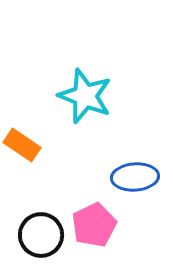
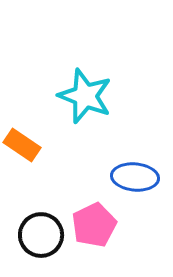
blue ellipse: rotated 9 degrees clockwise
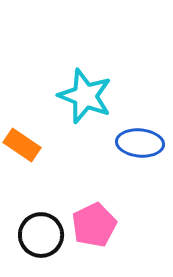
blue ellipse: moved 5 px right, 34 px up
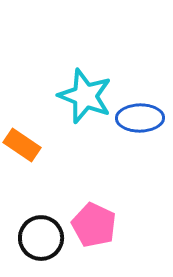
blue ellipse: moved 25 px up; rotated 6 degrees counterclockwise
pink pentagon: rotated 21 degrees counterclockwise
black circle: moved 3 px down
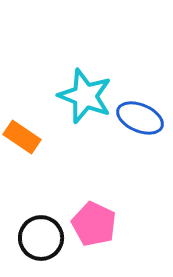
blue ellipse: rotated 24 degrees clockwise
orange rectangle: moved 8 px up
pink pentagon: moved 1 px up
